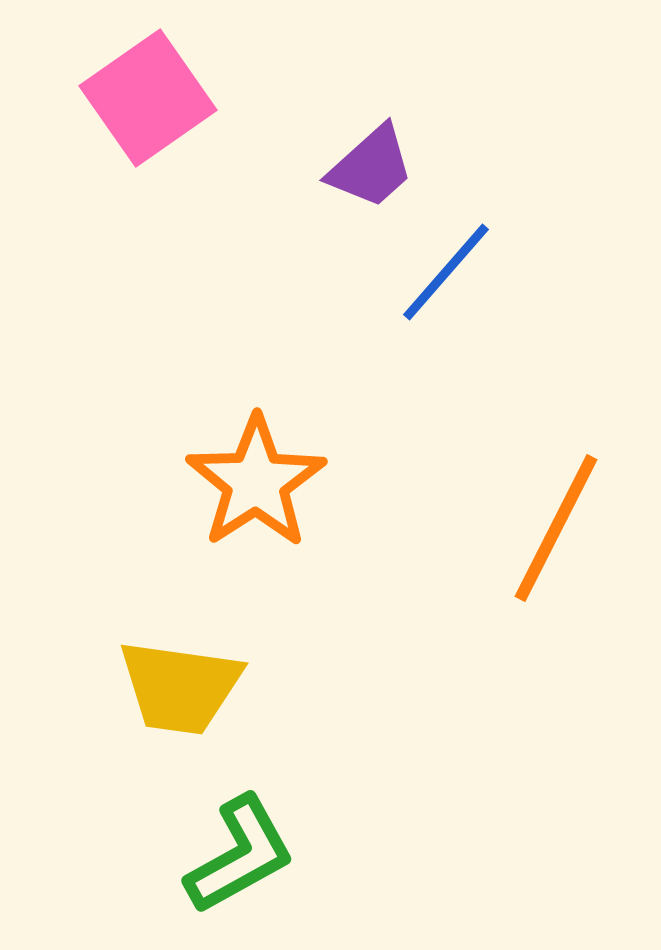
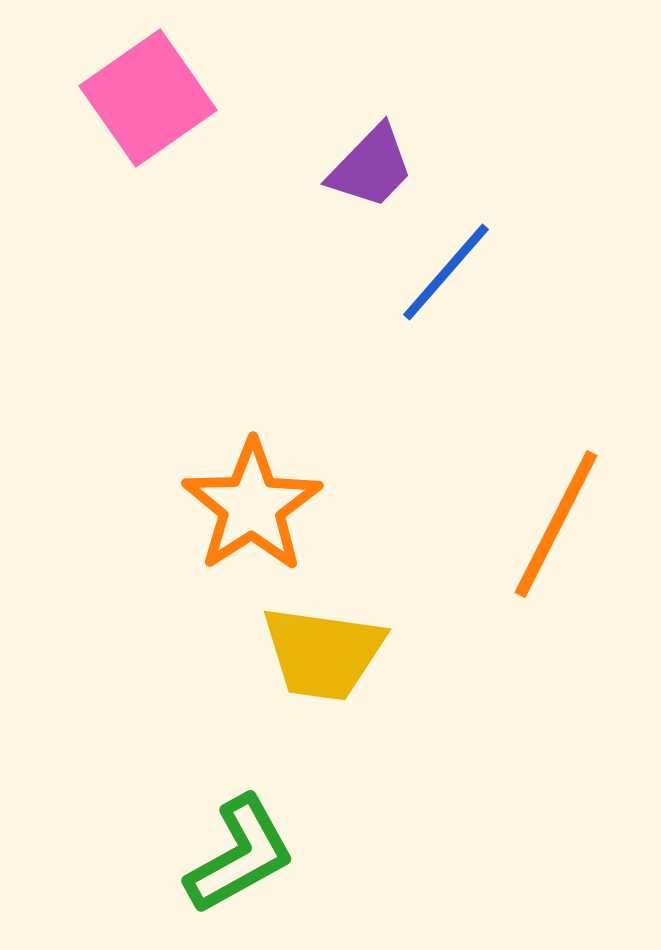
purple trapezoid: rotated 4 degrees counterclockwise
orange star: moved 4 px left, 24 px down
orange line: moved 4 px up
yellow trapezoid: moved 143 px right, 34 px up
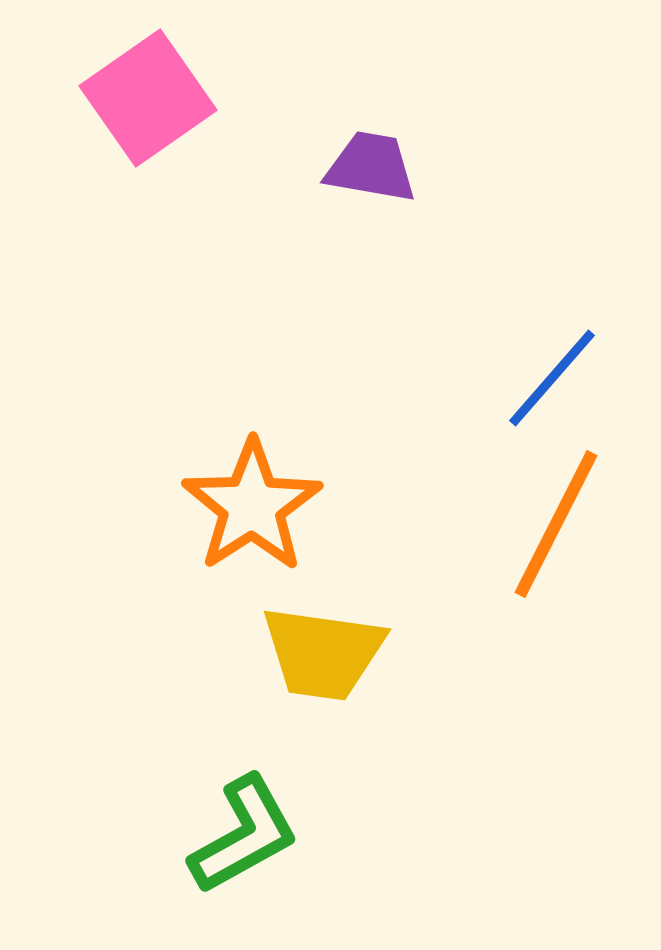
purple trapezoid: rotated 124 degrees counterclockwise
blue line: moved 106 px right, 106 px down
green L-shape: moved 4 px right, 20 px up
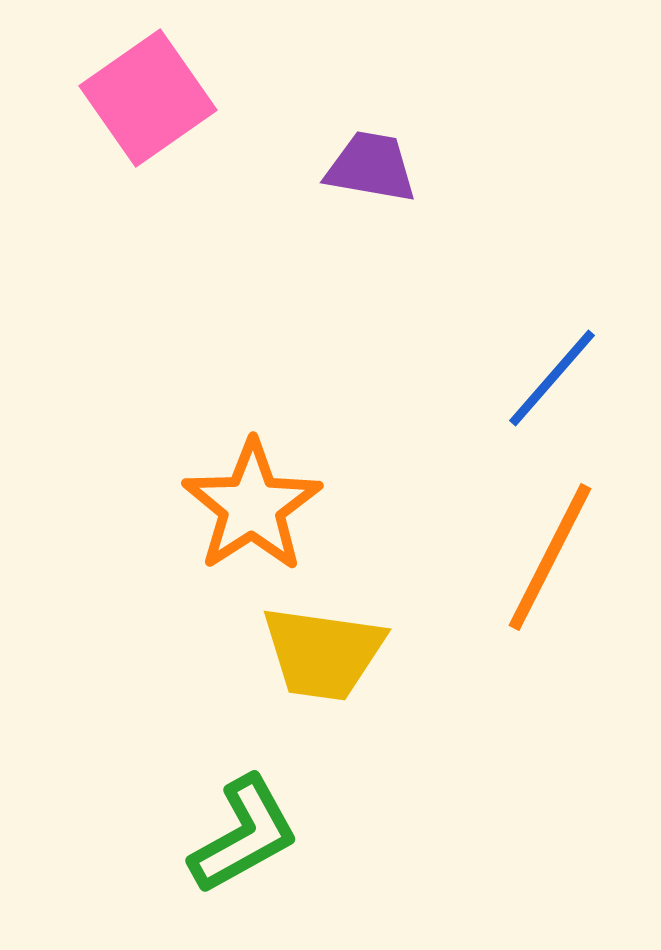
orange line: moved 6 px left, 33 px down
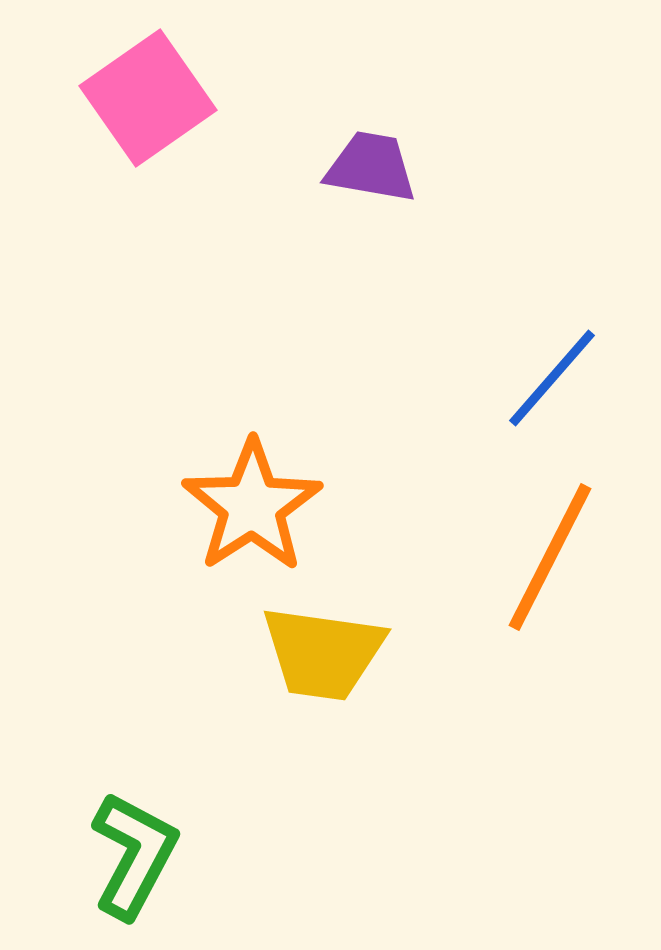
green L-shape: moved 110 px left, 20 px down; rotated 33 degrees counterclockwise
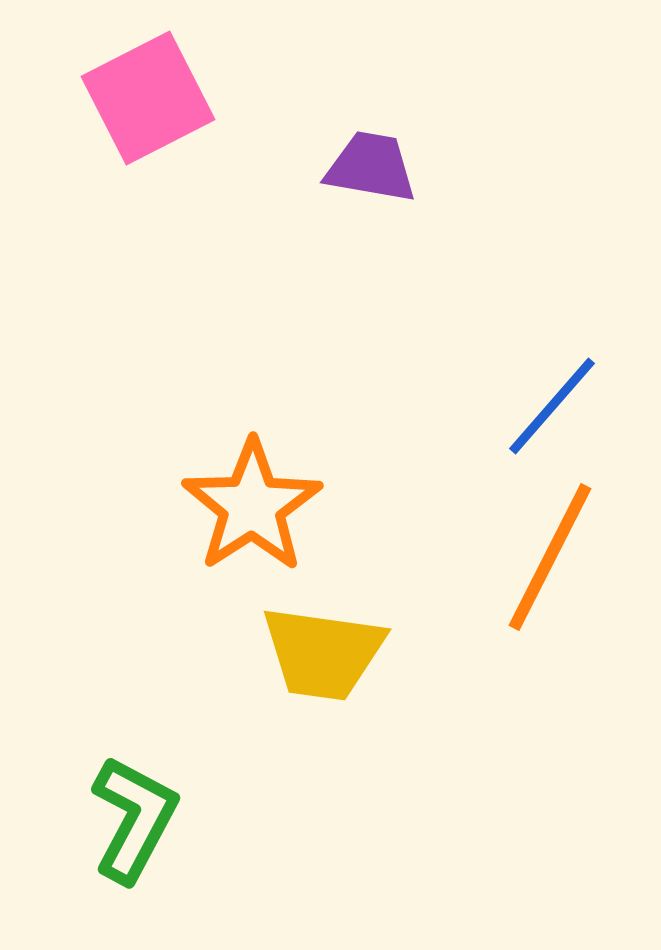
pink square: rotated 8 degrees clockwise
blue line: moved 28 px down
green L-shape: moved 36 px up
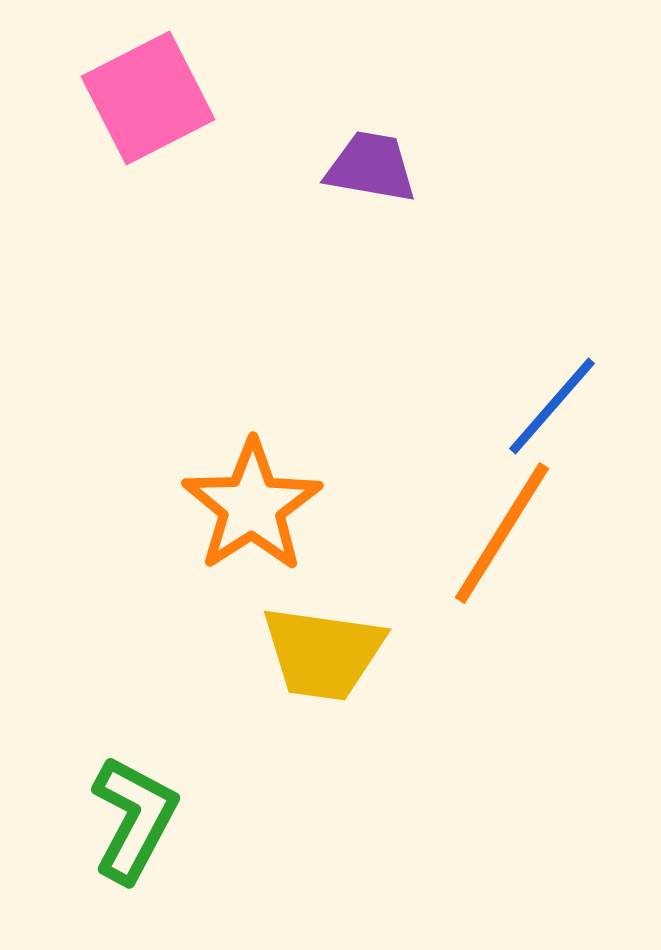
orange line: moved 48 px left, 24 px up; rotated 5 degrees clockwise
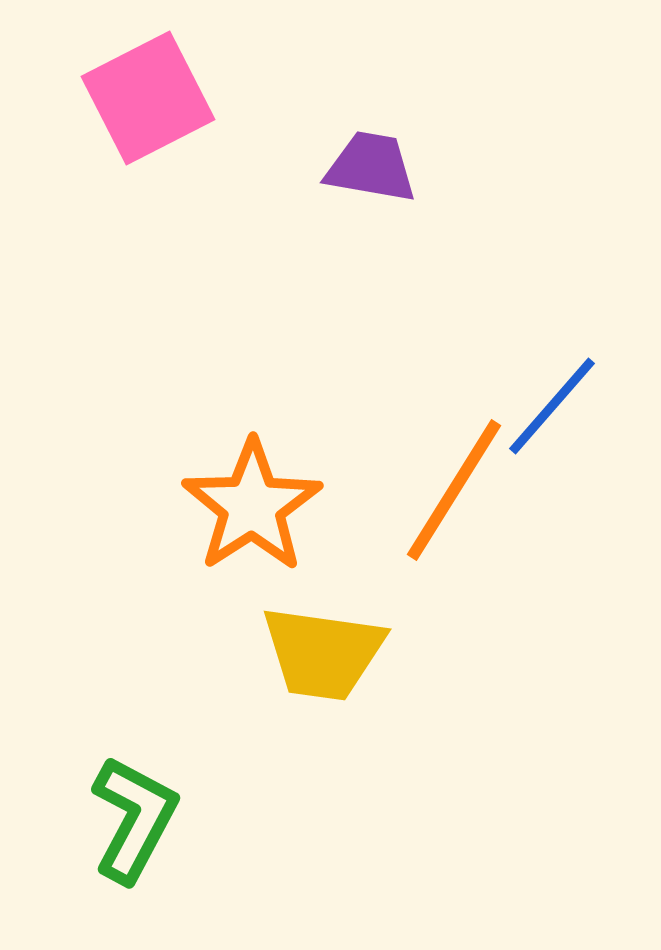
orange line: moved 48 px left, 43 px up
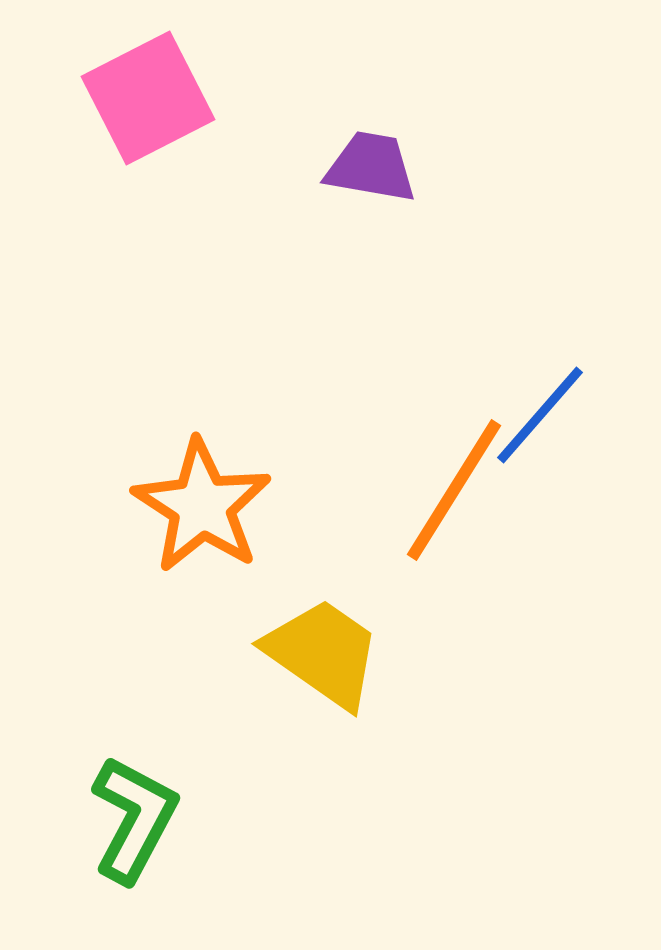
blue line: moved 12 px left, 9 px down
orange star: moved 50 px left; rotated 6 degrees counterclockwise
yellow trapezoid: rotated 153 degrees counterclockwise
